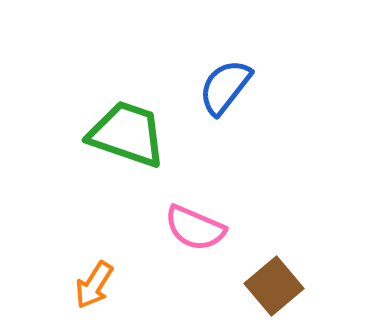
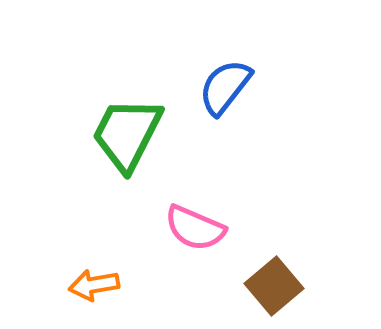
green trapezoid: rotated 82 degrees counterclockwise
orange arrow: rotated 48 degrees clockwise
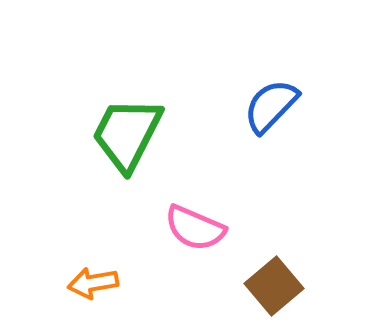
blue semicircle: moved 46 px right, 19 px down; rotated 6 degrees clockwise
orange arrow: moved 1 px left, 2 px up
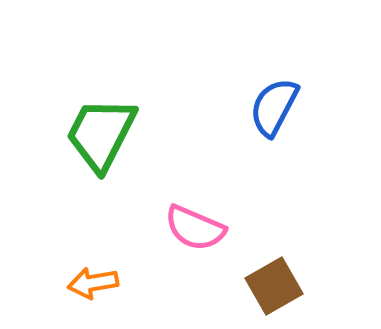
blue semicircle: moved 3 px right, 1 px down; rotated 16 degrees counterclockwise
green trapezoid: moved 26 px left
brown square: rotated 10 degrees clockwise
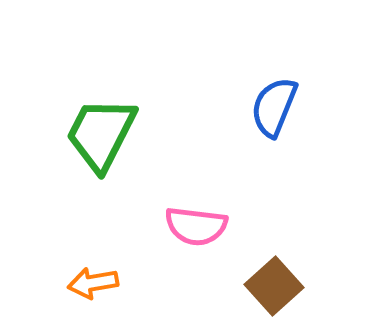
blue semicircle: rotated 6 degrees counterclockwise
pink semicircle: moved 1 px right, 2 px up; rotated 16 degrees counterclockwise
brown square: rotated 12 degrees counterclockwise
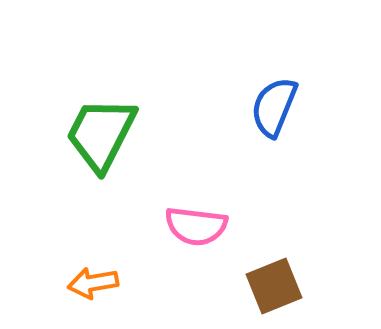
brown square: rotated 20 degrees clockwise
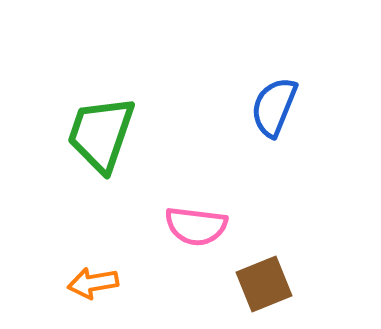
green trapezoid: rotated 8 degrees counterclockwise
brown square: moved 10 px left, 2 px up
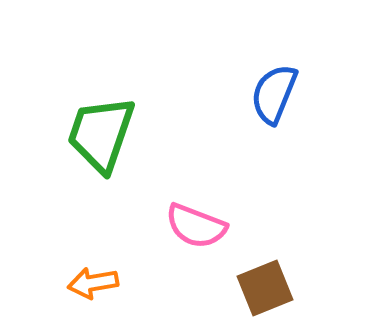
blue semicircle: moved 13 px up
pink semicircle: rotated 14 degrees clockwise
brown square: moved 1 px right, 4 px down
